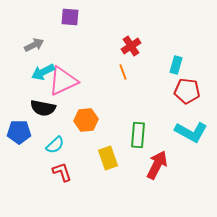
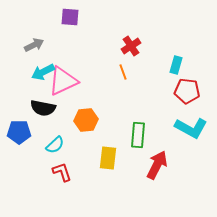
cyan L-shape: moved 4 px up
yellow rectangle: rotated 25 degrees clockwise
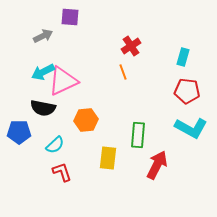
gray arrow: moved 9 px right, 9 px up
cyan rectangle: moved 7 px right, 8 px up
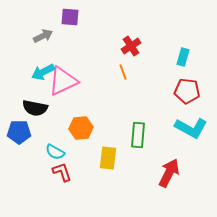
black semicircle: moved 8 px left
orange hexagon: moved 5 px left, 8 px down
cyan semicircle: moved 7 px down; rotated 72 degrees clockwise
red arrow: moved 12 px right, 8 px down
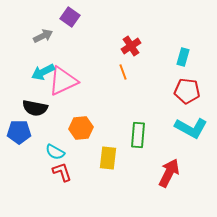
purple square: rotated 30 degrees clockwise
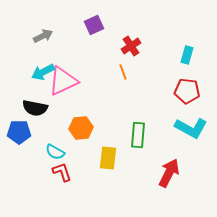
purple square: moved 24 px right, 8 px down; rotated 30 degrees clockwise
cyan rectangle: moved 4 px right, 2 px up
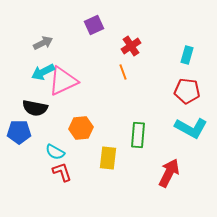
gray arrow: moved 7 px down
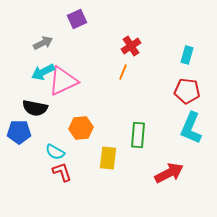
purple square: moved 17 px left, 6 px up
orange line: rotated 42 degrees clockwise
cyan L-shape: rotated 84 degrees clockwise
red arrow: rotated 36 degrees clockwise
